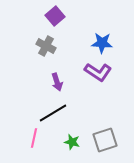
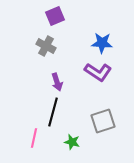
purple square: rotated 18 degrees clockwise
black line: moved 1 px up; rotated 44 degrees counterclockwise
gray square: moved 2 px left, 19 px up
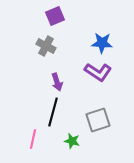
gray square: moved 5 px left, 1 px up
pink line: moved 1 px left, 1 px down
green star: moved 1 px up
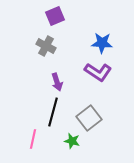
gray square: moved 9 px left, 2 px up; rotated 20 degrees counterclockwise
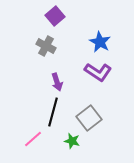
purple square: rotated 18 degrees counterclockwise
blue star: moved 2 px left, 1 px up; rotated 25 degrees clockwise
pink line: rotated 36 degrees clockwise
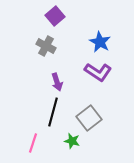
pink line: moved 4 px down; rotated 30 degrees counterclockwise
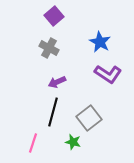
purple square: moved 1 px left
gray cross: moved 3 px right, 2 px down
purple L-shape: moved 10 px right, 2 px down
purple arrow: rotated 84 degrees clockwise
green star: moved 1 px right, 1 px down
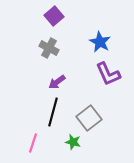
purple L-shape: rotated 32 degrees clockwise
purple arrow: rotated 12 degrees counterclockwise
